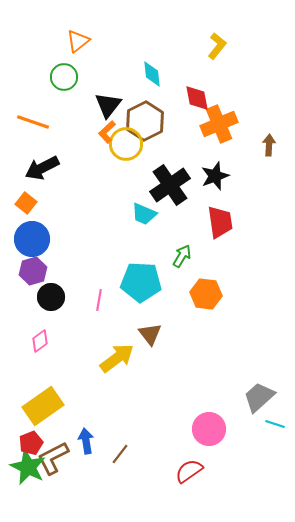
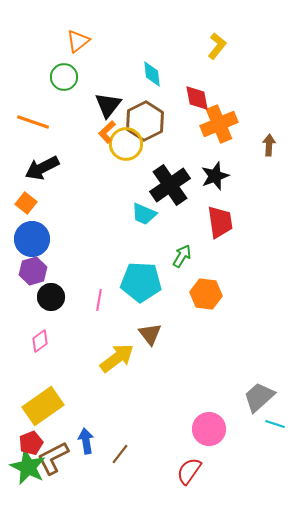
red semicircle: rotated 20 degrees counterclockwise
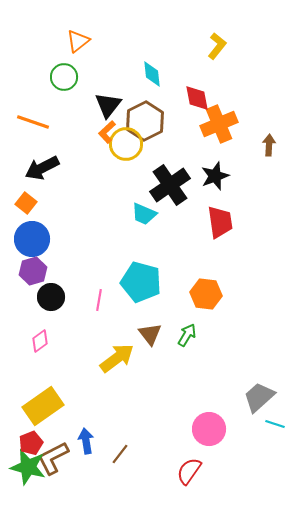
green arrow: moved 5 px right, 79 px down
cyan pentagon: rotated 12 degrees clockwise
green star: rotated 12 degrees counterclockwise
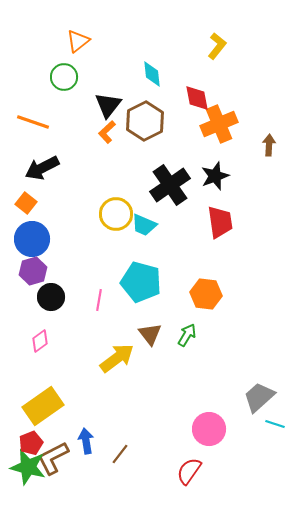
yellow circle: moved 10 px left, 70 px down
cyan trapezoid: moved 11 px down
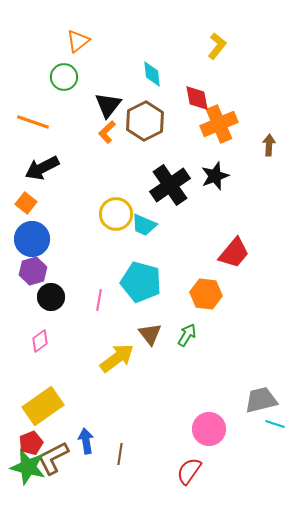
red trapezoid: moved 14 px right, 31 px down; rotated 48 degrees clockwise
gray trapezoid: moved 2 px right, 3 px down; rotated 28 degrees clockwise
brown line: rotated 30 degrees counterclockwise
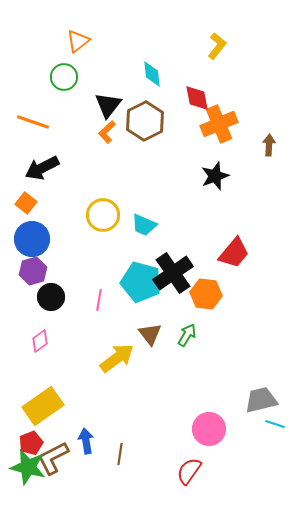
black cross: moved 3 px right, 88 px down
yellow circle: moved 13 px left, 1 px down
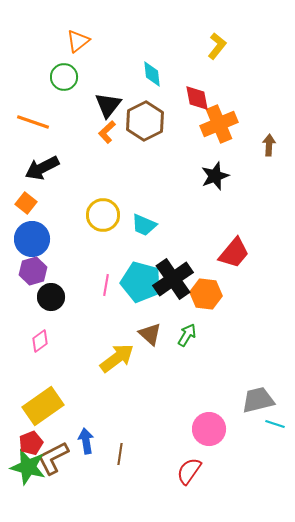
black cross: moved 6 px down
pink line: moved 7 px right, 15 px up
brown triangle: rotated 10 degrees counterclockwise
gray trapezoid: moved 3 px left
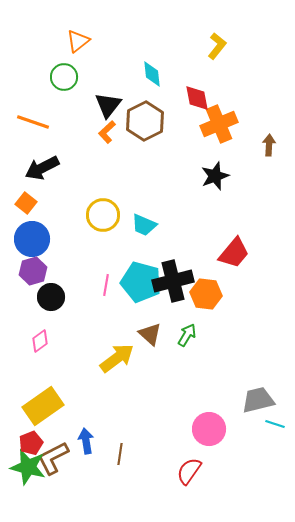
black cross: moved 2 px down; rotated 21 degrees clockwise
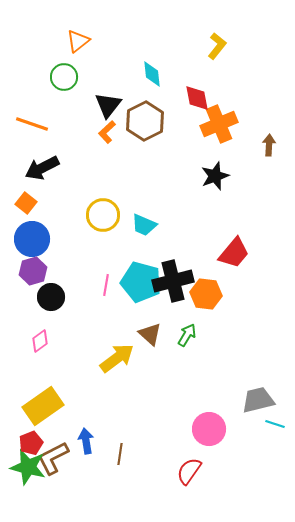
orange line: moved 1 px left, 2 px down
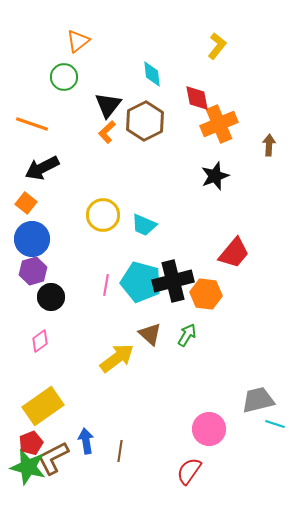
brown line: moved 3 px up
